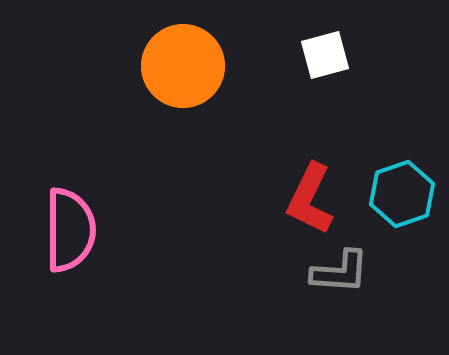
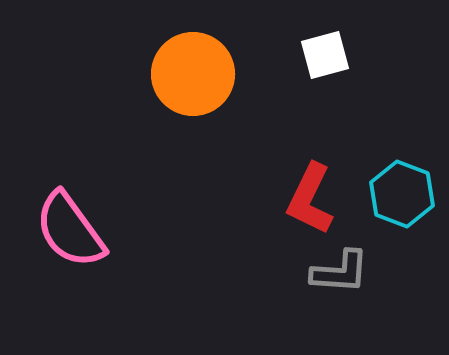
orange circle: moved 10 px right, 8 px down
cyan hexagon: rotated 20 degrees counterclockwise
pink semicircle: rotated 144 degrees clockwise
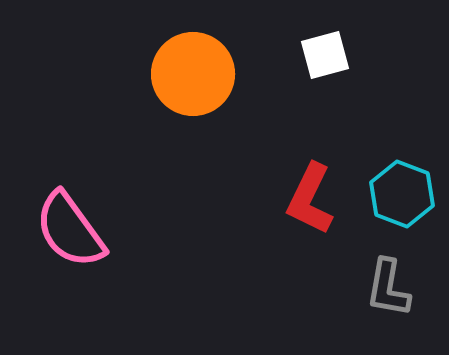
gray L-shape: moved 48 px right, 16 px down; rotated 96 degrees clockwise
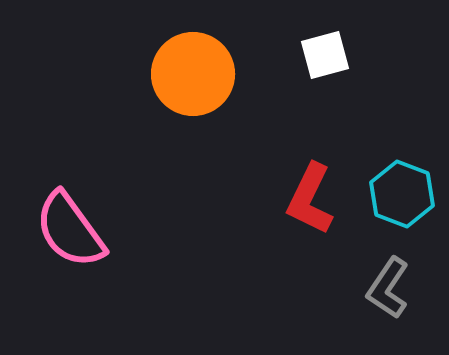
gray L-shape: rotated 24 degrees clockwise
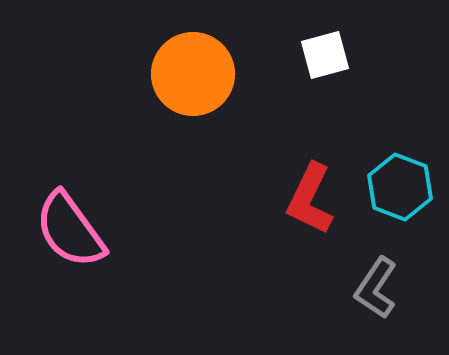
cyan hexagon: moved 2 px left, 7 px up
gray L-shape: moved 12 px left
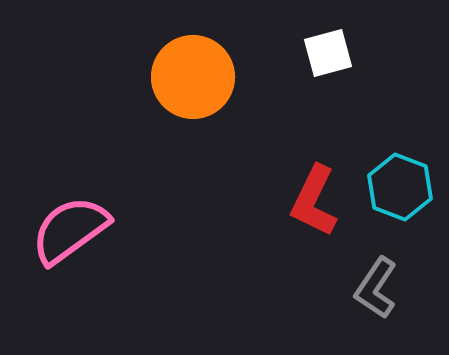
white square: moved 3 px right, 2 px up
orange circle: moved 3 px down
red L-shape: moved 4 px right, 2 px down
pink semicircle: rotated 90 degrees clockwise
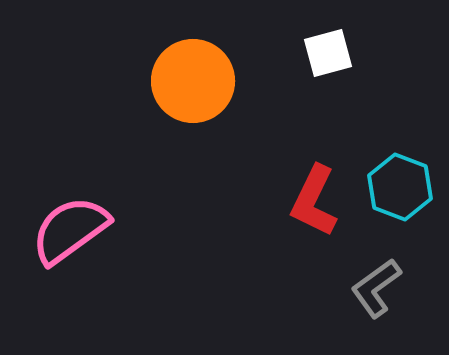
orange circle: moved 4 px down
gray L-shape: rotated 20 degrees clockwise
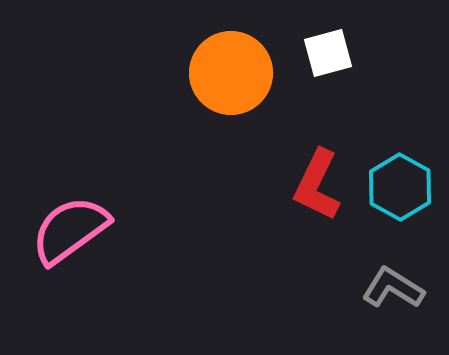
orange circle: moved 38 px right, 8 px up
cyan hexagon: rotated 8 degrees clockwise
red L-shape: moved 3 px right, 16 px up
gray L-shape: moved 17 px right; rotated 68 degrees clockwise
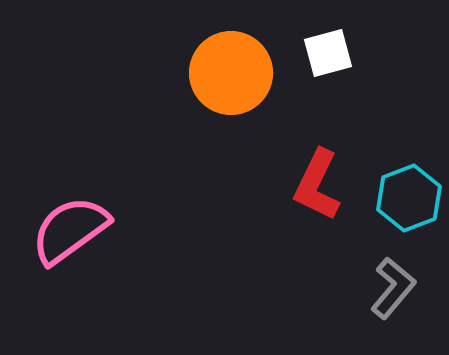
cyan hexagon: moved 9 px right, 11 px down; rotated 10 degrees clockwise
gray L-shape: rotated 98 degrees clockwise
